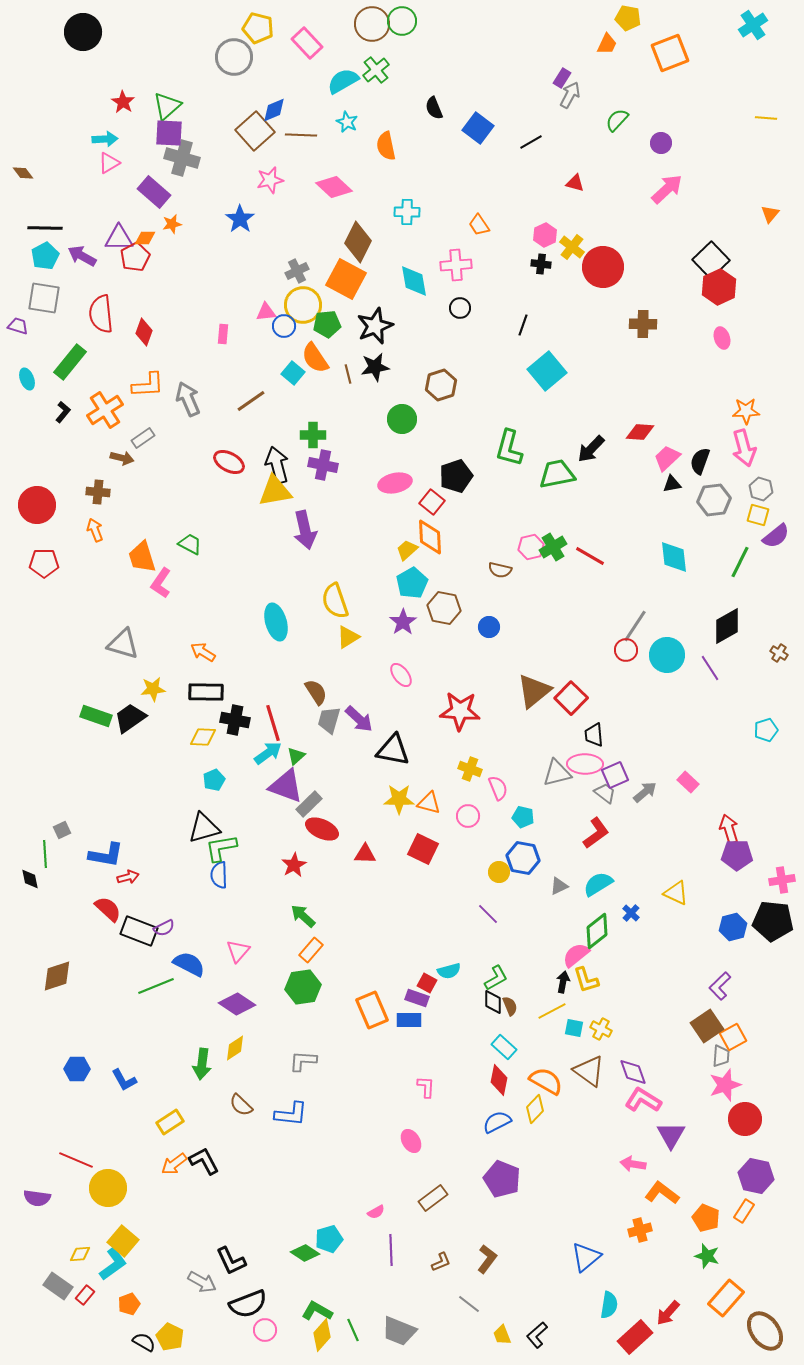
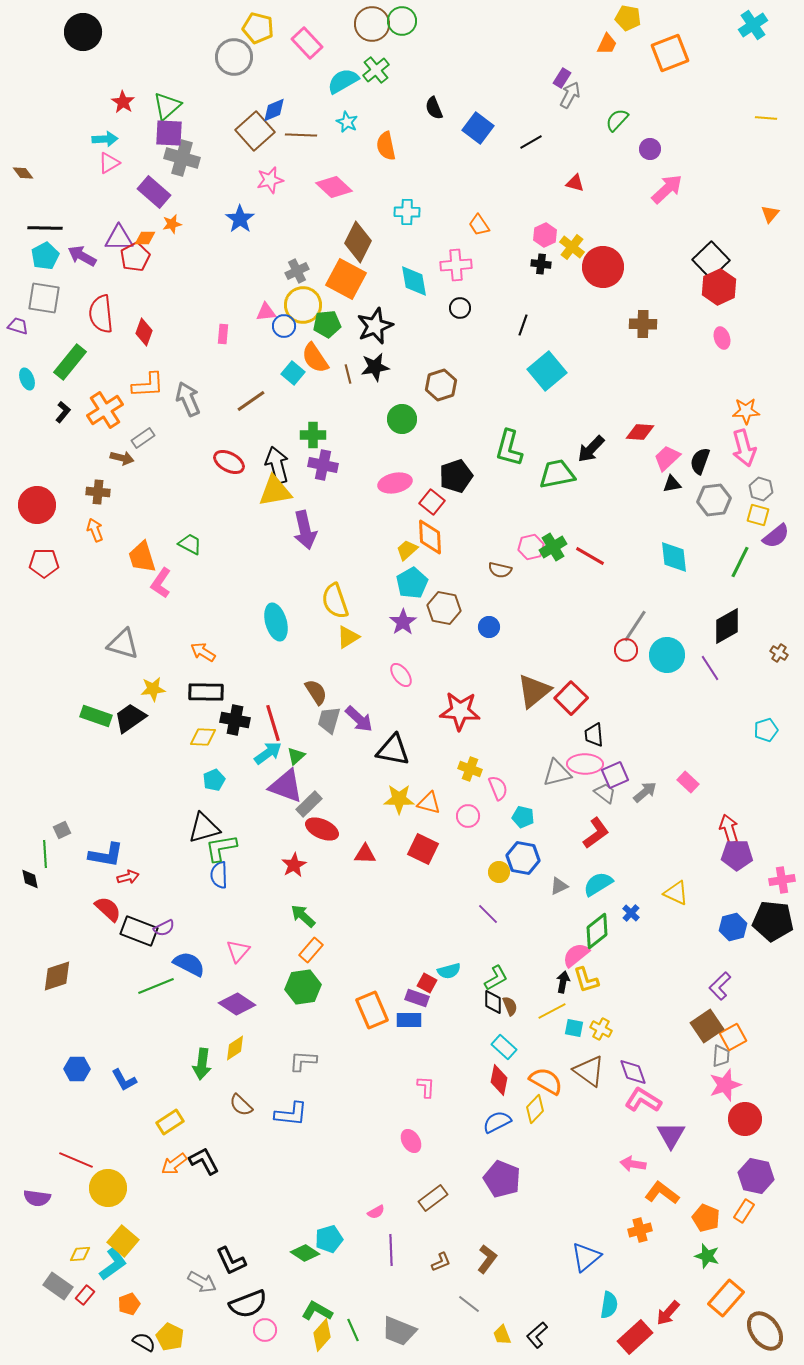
purple circle at (661, 143): moved 11 px left, 6 px down
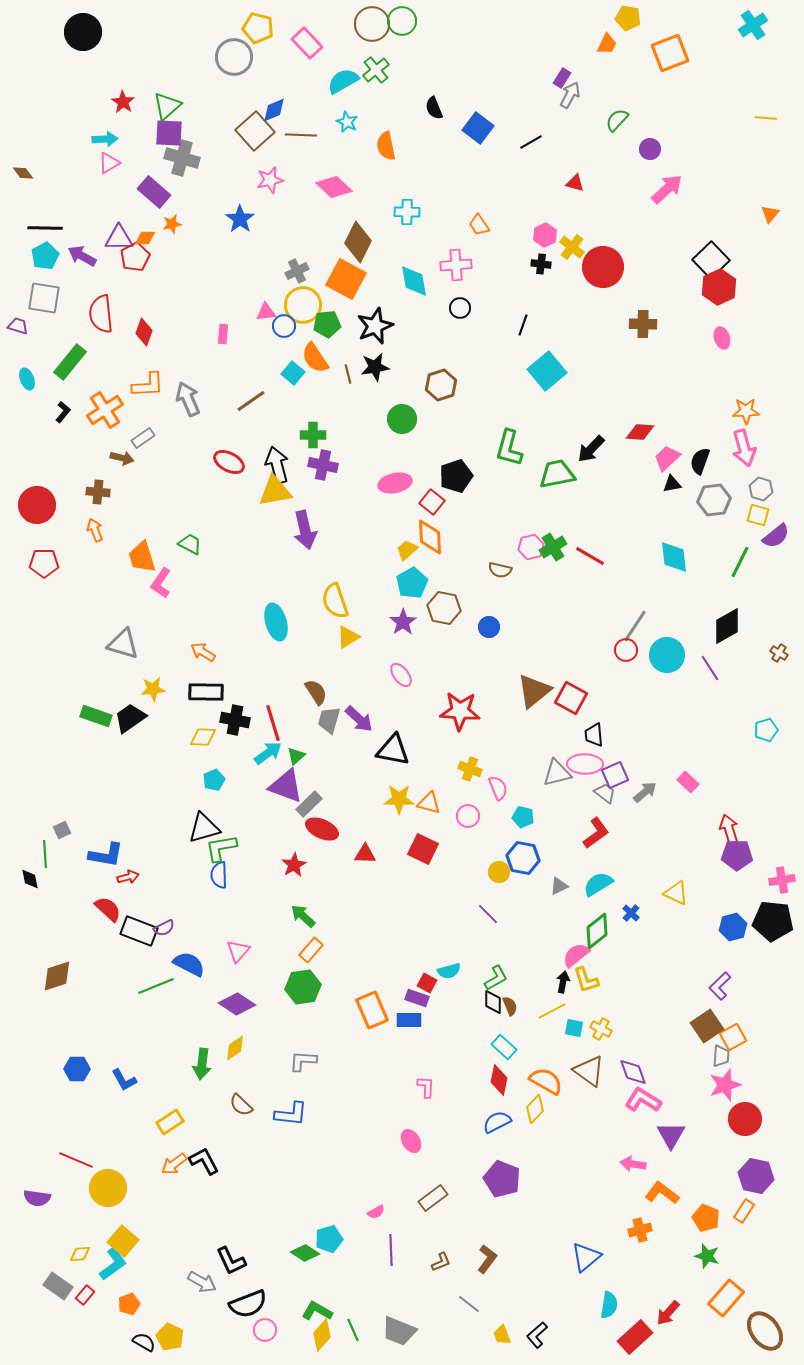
red square at (571, 698): rotated 16 degrees counterclockwise
